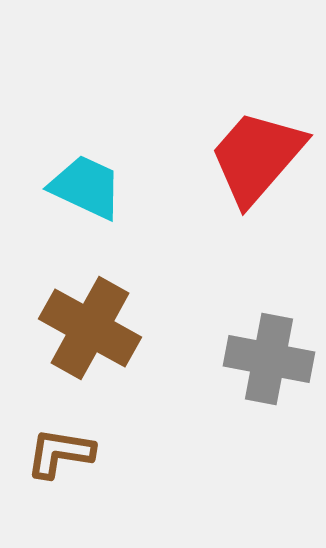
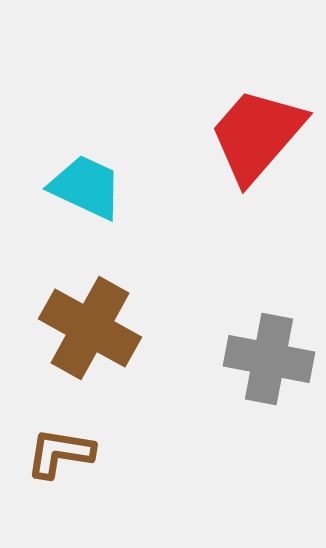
red trapezoid: moved 22 px up
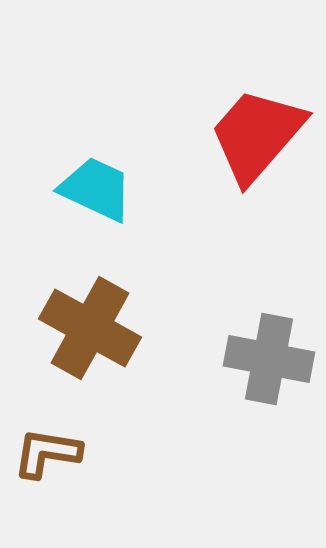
cyan trapezoid: moved 10 px right, 2 px down
brown L-shape: moved 13 px left
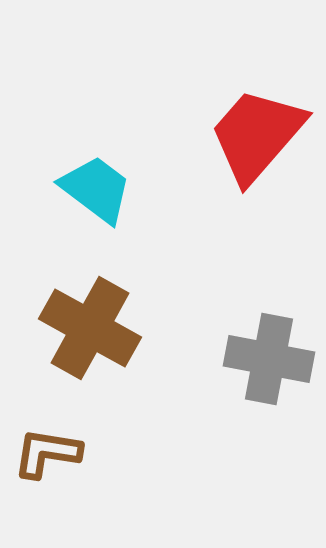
cyan trapezoid: rotated 12 degrees clockwise
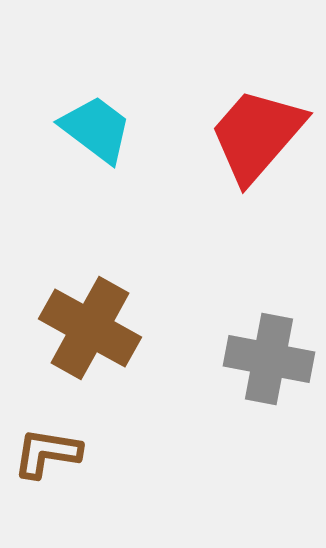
cyan trapezoid: moved 60 px up
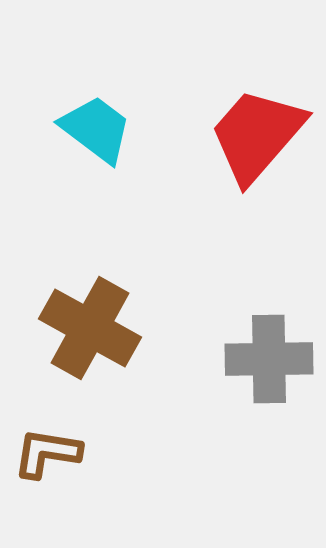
gray cross: rotated 12 degrees counterclockwise
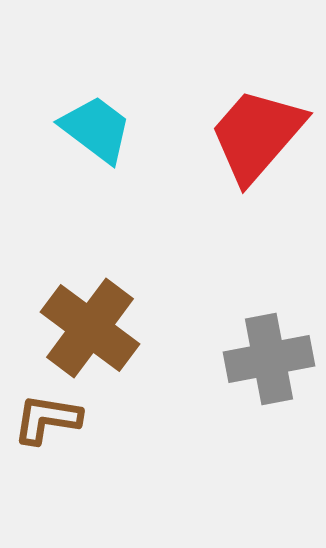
brown cross: rotated 8 degrees clockwise
gray cross: rotated 10 degrees counterclockwise
brown L-shape: moved 34 px up
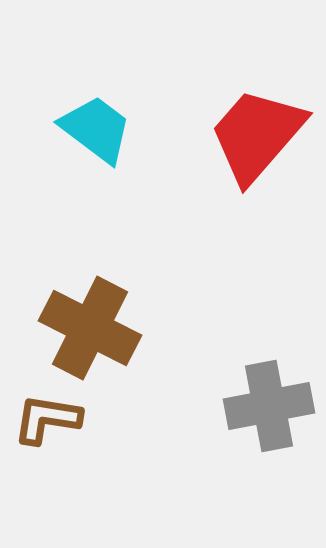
brown cross: rotated 10 degrees counterclockwise
gray cross: moved 47 px down
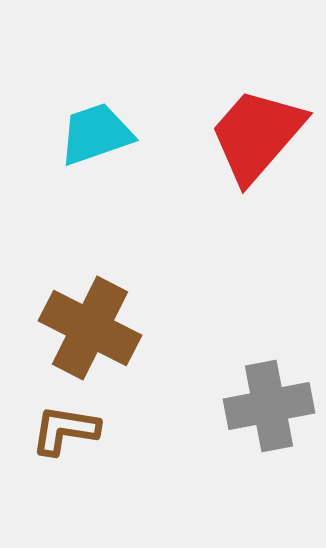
cyan trapezoid: moved 5 px down; rotated 56 degrees counterclockwise
brown L-shape: moved 18 px right, 11 px down
